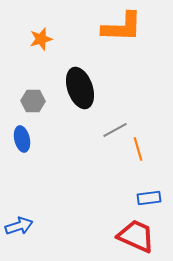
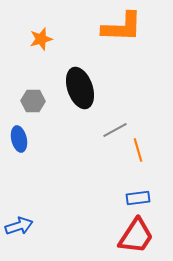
blue ellipse: moved 3 px left
orange line: moved 1 px down
blue rectangle: moved 11 px left
red trapezoid: rotated 99 degrees clockwise
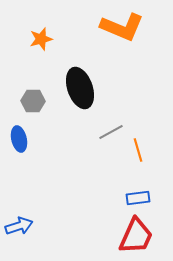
orange L-shape: rotated 21 degrees clockwise
gray line: moved 4 px left, 2 px down
red trapezoid: rotated 9 degrees counterclockwise
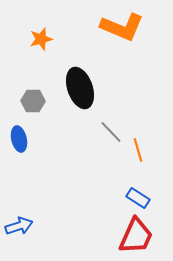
gray line: rotated 75 degrees clockwise
blue rectangle: rotated 40 degrees clockwise
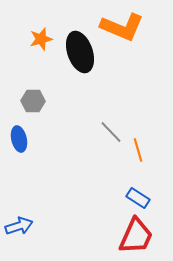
black ellipse: moved 36 px up
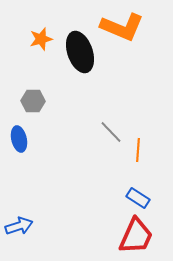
orange line: rotated 20 degrees clockwise
